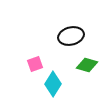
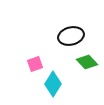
green diamond: moved 3 px up; rotated 30 degrees clockwise
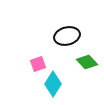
black ellipse: moved 4 px left
pink square: moved 3 px right
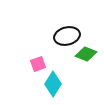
green diamond: moved 1 px left, 8 px up; rotated 25 degrees counterclockwise
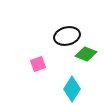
cyan diamond: moved 19 px right, 5 px down
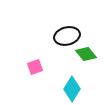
green diamond: rotated 30 degrees clockwise
pink square: moved 3 px left, 3 px down
